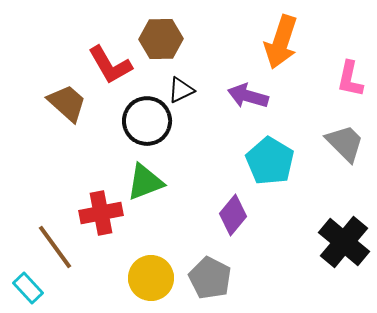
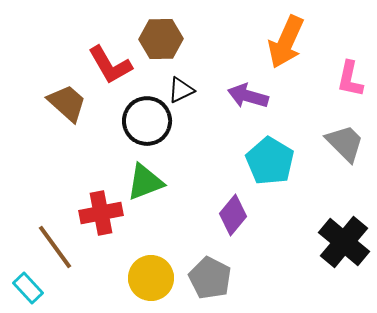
orange arrow: moved 5 px right; rotated 6 degrees clockwise
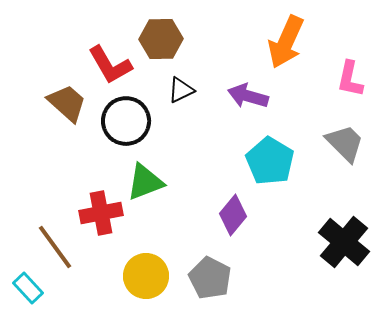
black circle: moved 21 px left
yellow circle: moved 5 px left, 2 px up
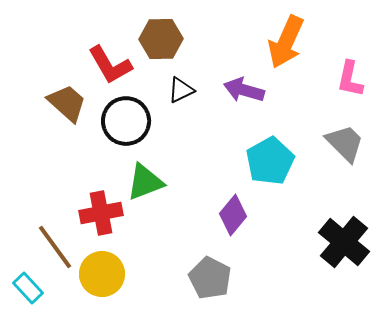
purple arrow: moved 4 px left, 6 px up
cyan pentagon: rotated 12 degrees clockwise
yellow circle: moved 44 px left, 2 px up
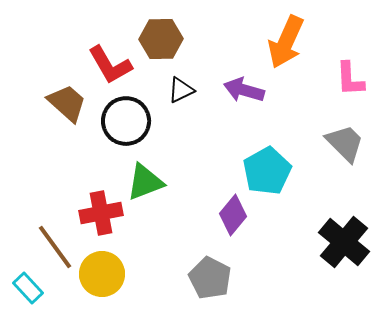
pink L-shape: rotated 15 degrees counterclockwise
cyan pentagon: moved 3 px left, 10 px down
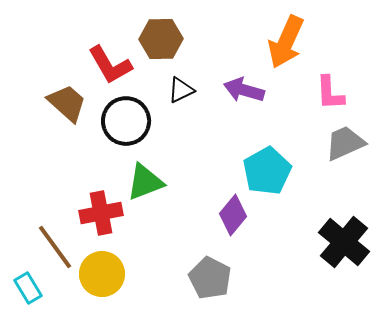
pink L-shape: moved 20 px left, 14 px down
gray trapezoid: rotated 69 degrees counterclockwise
cyan rectangle: rotated 12 degrees clockwise
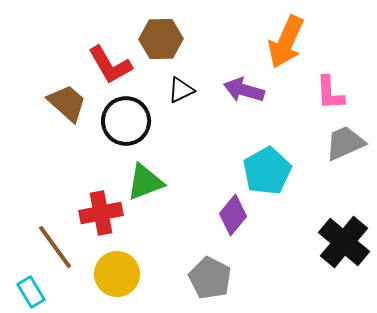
yellow circle: moved 15 px right
cyan rectangle: moved 3 px right, 4 px down
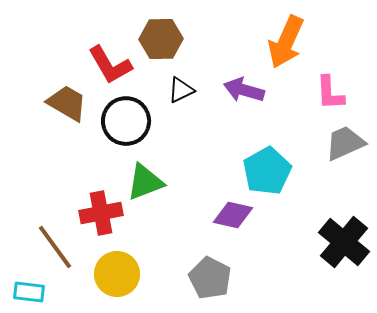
brown trapezoid: rotated 12 degrees counterclockwise
purple diamond: rotated 63 degrees clockwise
cyan rectangle: moved 2 px left; rotated 52 degrees counterclockwise
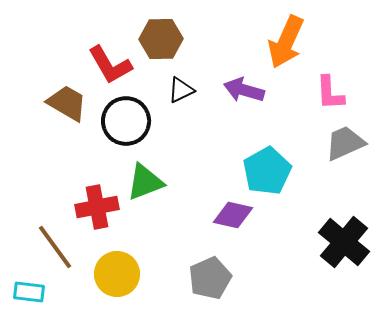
red cross: moved 4 px left, 6 px up
gray pentagon: rotated 21 degrees clockwise
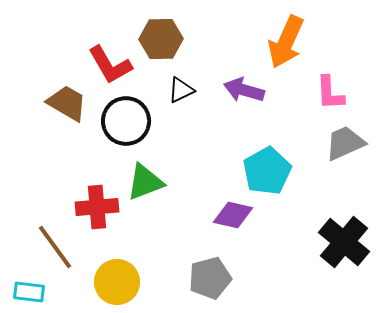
red cross: rotated 6 degrees clockwise
yellow circle: moved 8 px down
gray pentagon: rotated 9 degrees clockwise
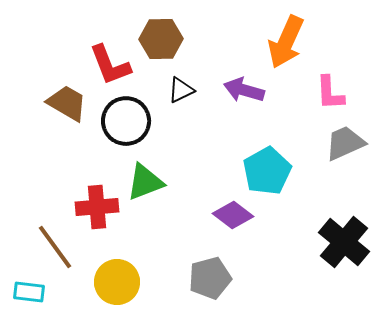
red L-shape: rotated 9 degrees clockwise
purple diamond: rotated 24 degrees clockwise
